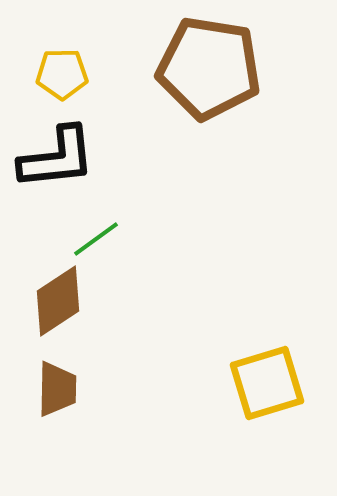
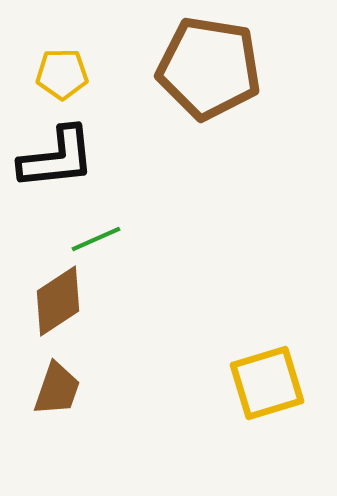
green line: rotated 12 degrees clockwise
brown trapezoid: rotated 18 degrees clockwise
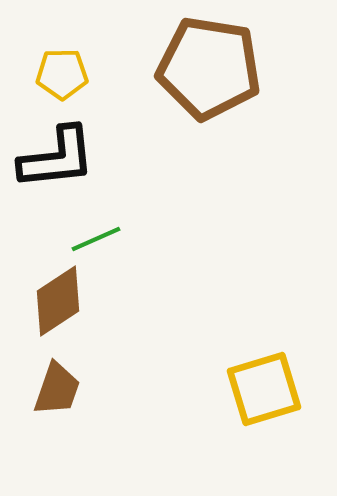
yellow square: moved 3 px left, 6 px down
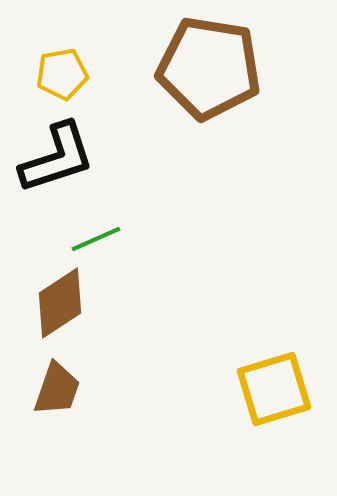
yellow pentagon: rotated 9 degrees counterclockwise
black L-shape: rotated 12 degrees counterclockwise
brown diamond: moved 2 px right, 2 px down
yellow square: moved 10 px right
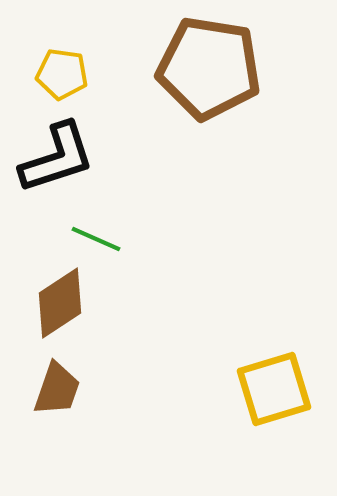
yellow pentagon: rotated 18 degrees clockwise
green line: rotated 48 degrees clockwise
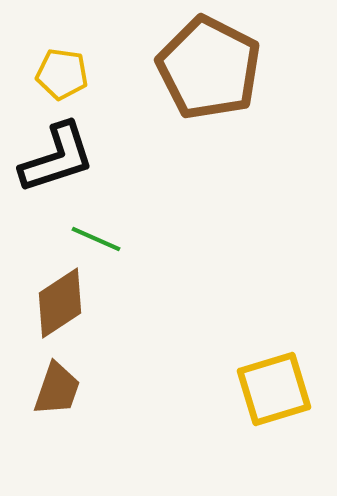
brown pentagon: rotated 18 degrees clockwise
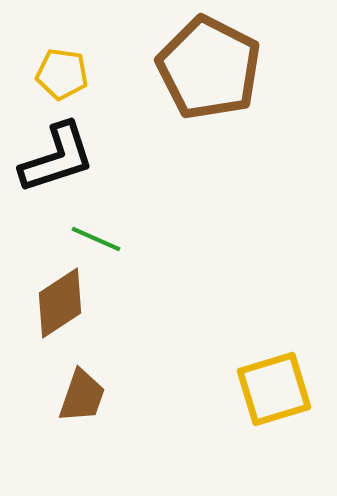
brown trapezoid: moved 25 px right, 7 px down
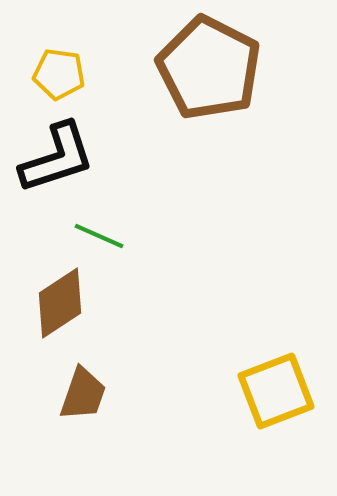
yellow pentagon: moved 3 px left
green line: moved 3 px right, 3 px up
yellow square: moved 2 px right, 2 px down; rotated 4 degrees counterclockwise
brown trapezoid: moved 1 px right, 2 px up
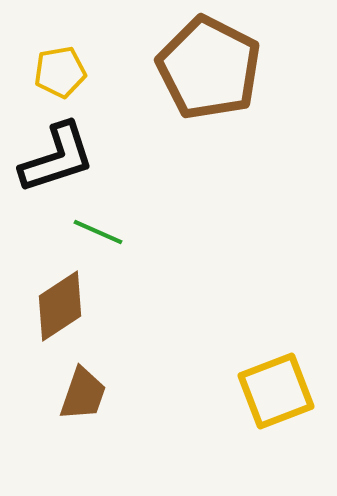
yellow pentagon: moved 1 px right, 2 px up; rotated 18 degrees counterclockwise
green line: moved 1 px left, 4 px up
brown diamond: moved 3 px down
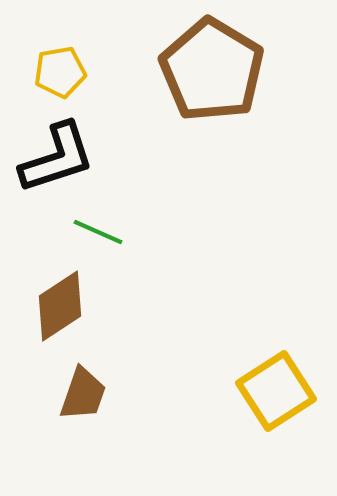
brown pentagon: moved 3 px right, 2 px down; rotated 4 degrees clockwise
yellow square: rotated 12 degrees counterclockwise
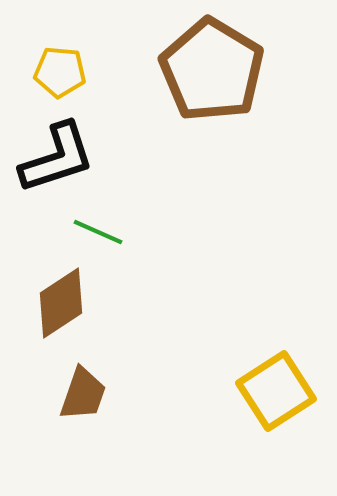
yellow pentagon: rotated 15 degrees clockwise
brown diamond: moved 1 px right, 3 px up
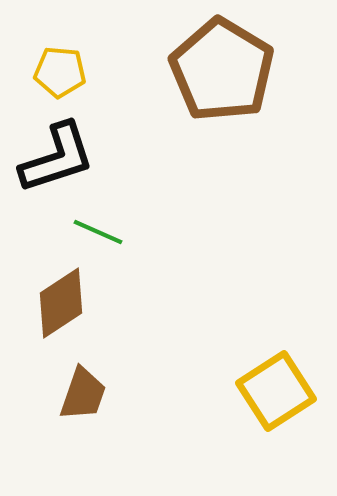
brown pentagon: moved 10 px right
